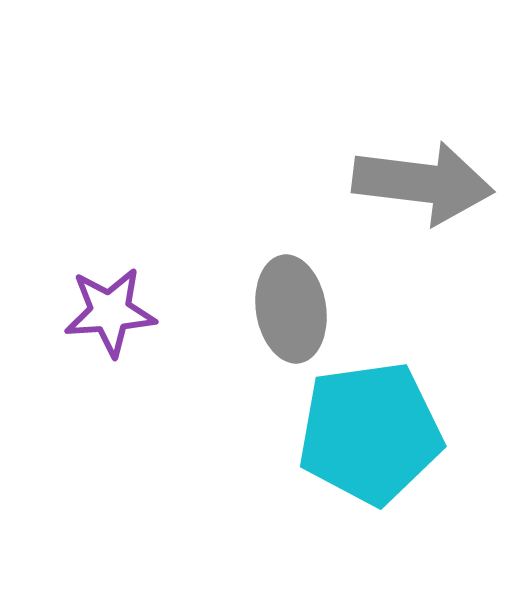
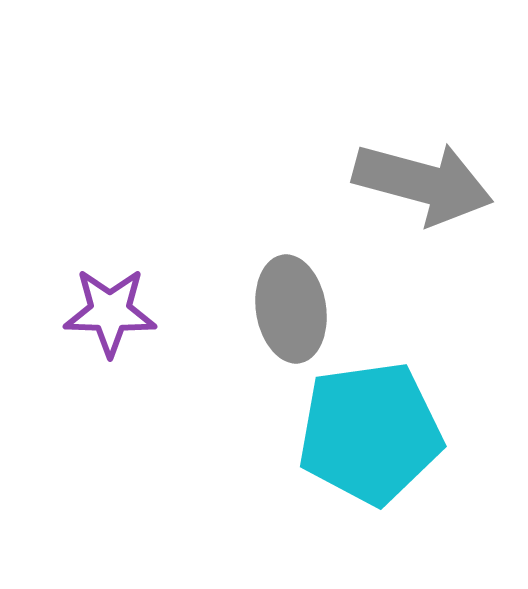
gray arrow: rotated 8 degrees clockwise
purple star: rotated 6 degrees clockwise
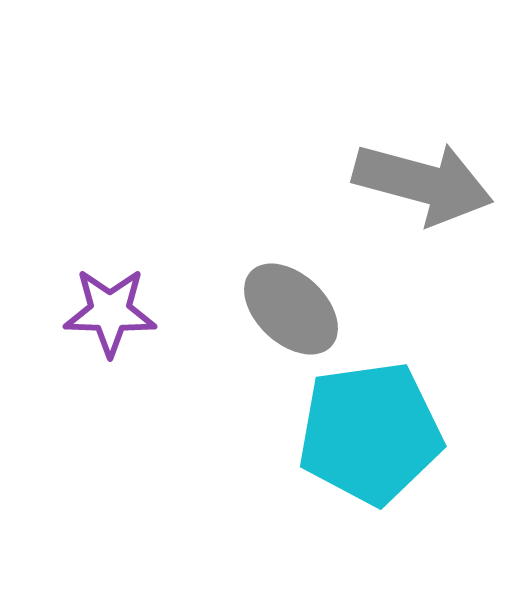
gray ellipse: rotated 38 degrees counterclockwise
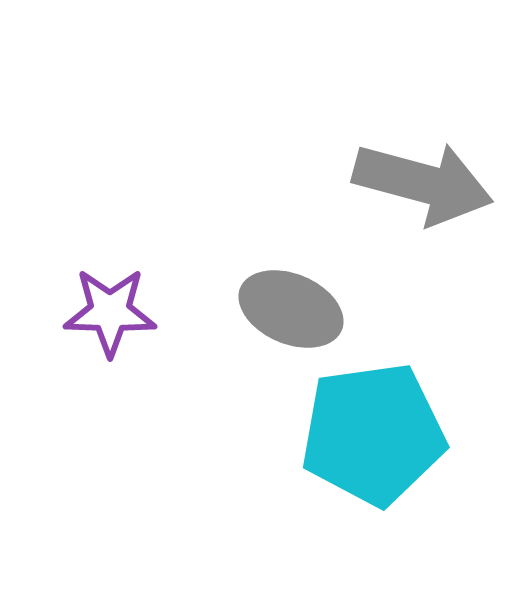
gray ellipse: rotated 20 degrees counterclockwise
cyan pentagon: moved 3 px right, 1 px down
